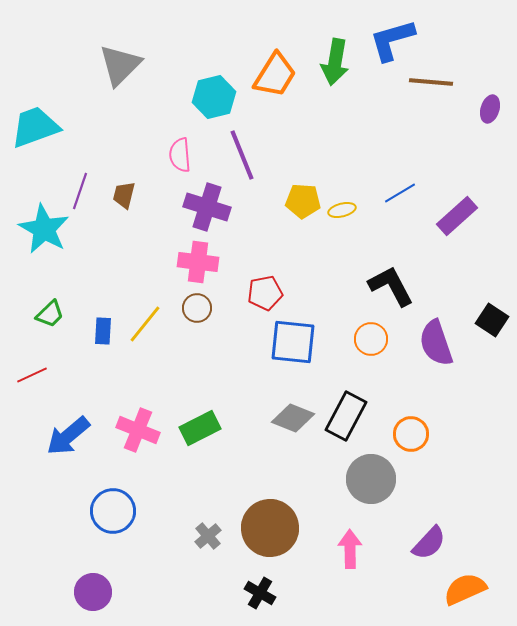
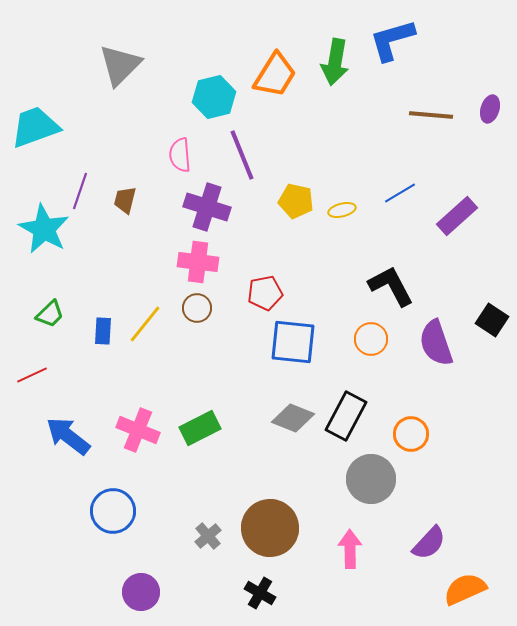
brown line at (431, 82): moved 33 px down
brown trapezoid at (124, 195): moved 1 px right, 5 px down
yellow pentagon at (303, 201): moved 7 px left; rotated 8 degrees clockwise
blue arrow at (68, 436): rotated 78 degrees clockwise
purple circle at (93, 592): moved 48 px right
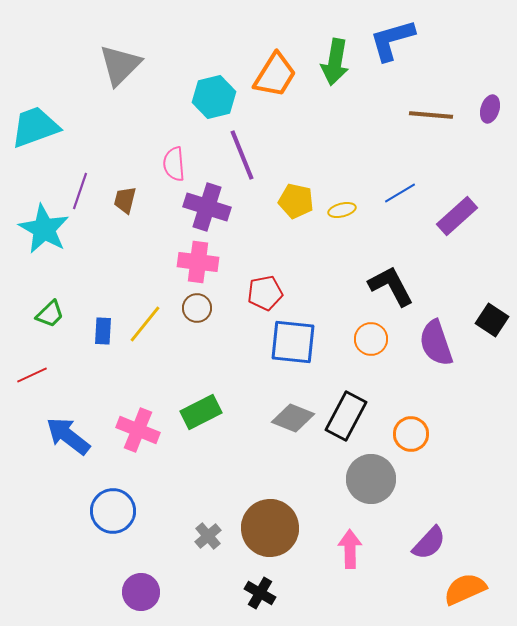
pink semicircle at (180, 155): moved 6 px left, 9 px down
green rectangle at (200, 428): moved 1 px right, 16 px up
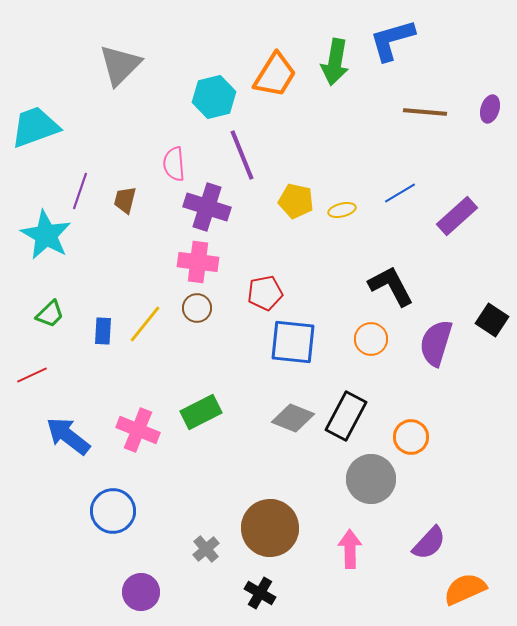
brown line at (431, 115): moved 6 px left, 3 px up
cyan star at (44, 229): moved 2 px right, 6 px down
purple semicircle at (436, 343): rotated 36 degrees clockwise
orange circle at (411, 434): moved 3 px down
gray cross at (208, 536): moved 2 px left, 13 px down
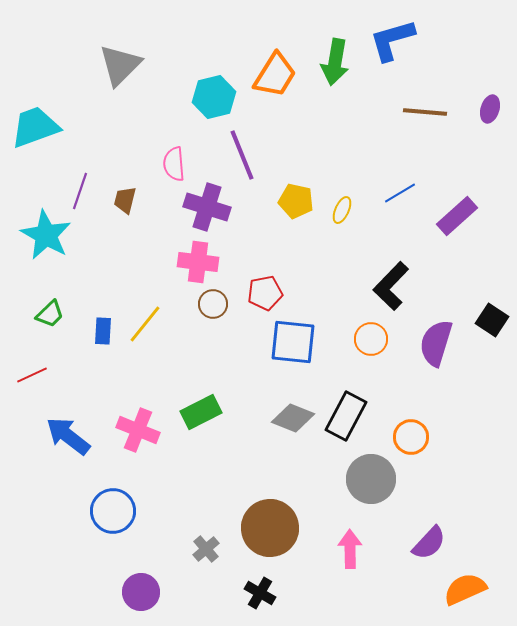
yellow ellipse at (342, 210): rotated 52 degrees counterclockwise
black L-shape at (391, 286): rotated 108 degrees counterclockwise
brown circle at (197, 308): moved 16 px right, 4 px up
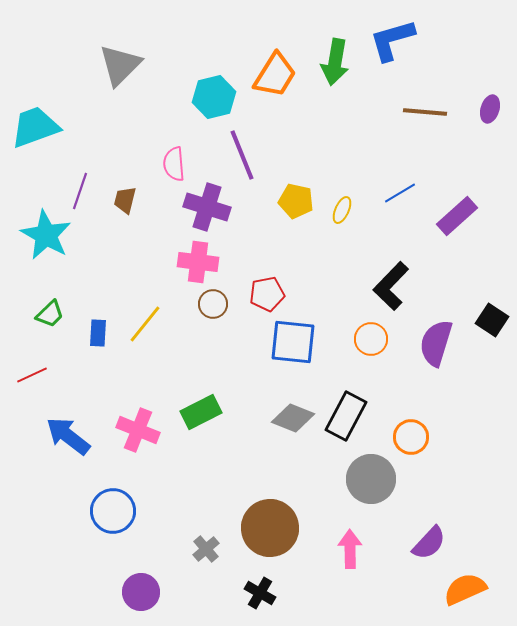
red pentagon at (265, 293): moved 2 px right, 1 px down
blue rectangle at (103, 331): moved 5 px left, 2 px down
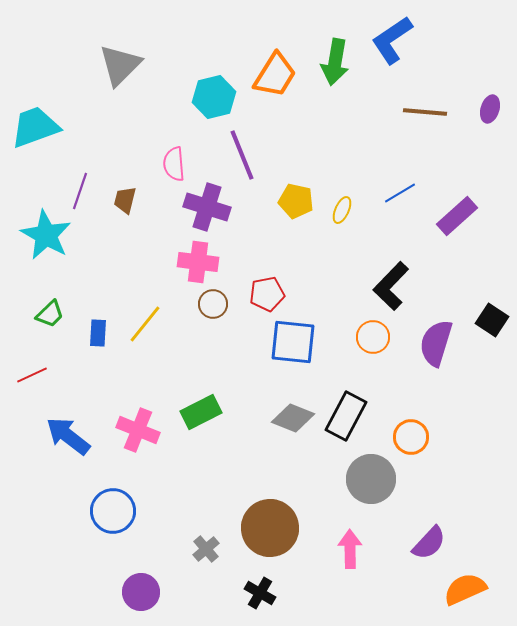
blue L-shape at (392, 40): rotated 18 degrees counterclockwise
orange circle at (371, 339): moved 2 px right, 2 px up
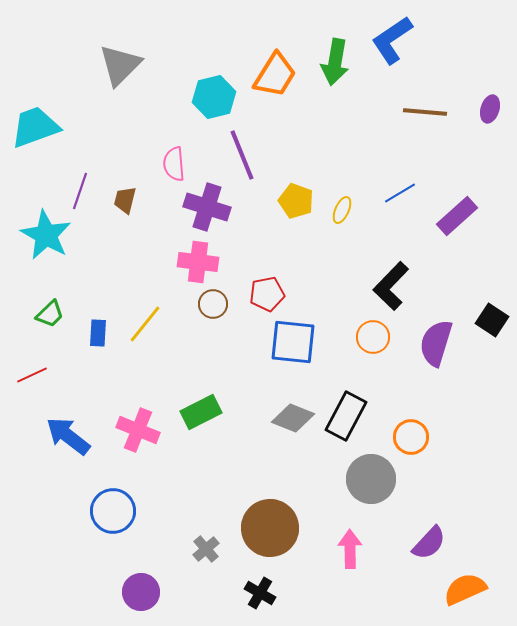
yellow pentagon at (296, 201): rotated 8 degrees clockwise
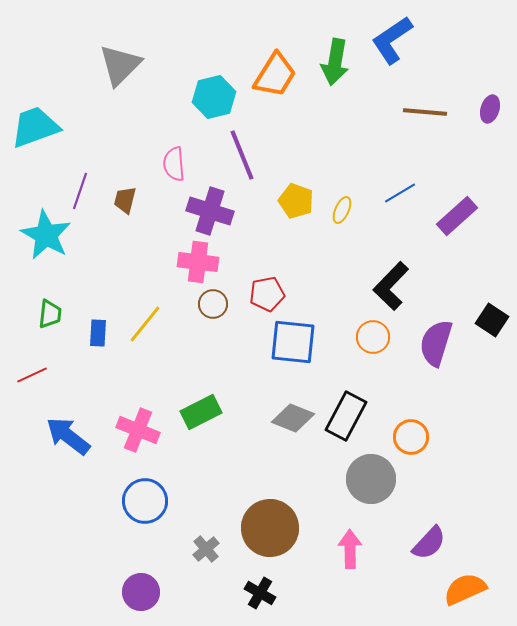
purple cross at (207, 207): moved 3 px right, 4 px down
green trapezoid at (50, 314): rotated 40 degrees counterclockwise
blue circle at (113, 511): moved 32 px right, 10 px up
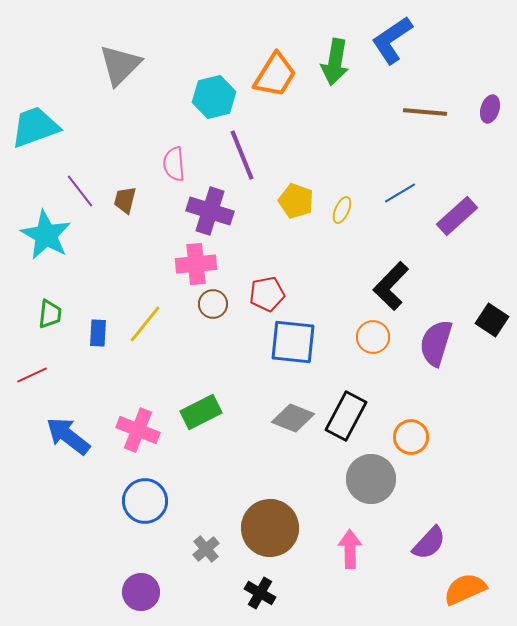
purple line at (80, 191): rotated 57 degrees counterclockwise
pink cross at (198, 262): moved 2 px left, 2 px down; rotated 12 degrees counterclockwise
